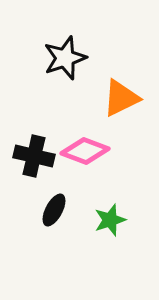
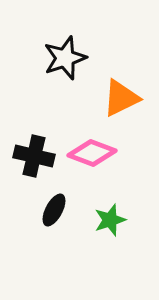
pink diamond: moved 7 px right, 2 px down
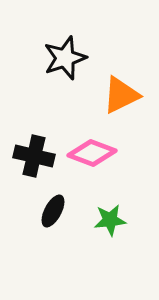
orange triangle: moved 3 px up
black ellipse: moved 1 px left, 1 px down
green star: rotated 12 degrees clockwise
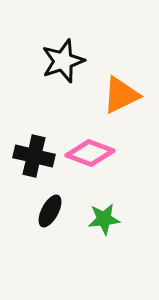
black star: moved 2 px left, 3 px down
pink diamond: moved 2 px left
black ellipse: moved 3 px left
green star: moved 6 px left, 1 px up
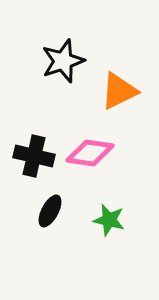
orange triangle: moved 2 px left, 4 px up
pink diamond: rotated 12 degrees counterclockwise
green star: moved 5 px right, 1 px down; rotated 20 degrees clockwise
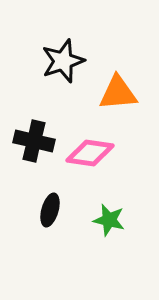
orange triangle: moved 1 px left, 2 px down; rotated 21 degrees clockwise
black cross: moved 15 px up
black ellipse: moved 1 px up; rotated 12 degrees counterclockwise
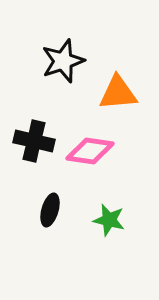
pink diamond: moved 2 px up
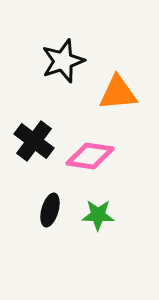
black cross: rotated 24 degrees clockwise
pink diamond: moved 5 px down
green star: moved 11 px left, 5 px up; rotated 12 degrees counterclockwise
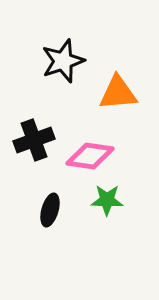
black cross: moved 1 px up; rotated 33 degrees clockwise
green star: moved 9 px right, 15 px up
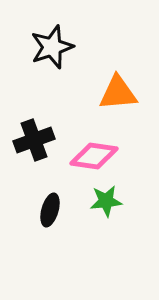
black star: moved 11 px left, 14 px up
pink diamond: moved 4 px right
green star: moved 1 px left, 1 px down; rotated 8 degrees counterclockwise
